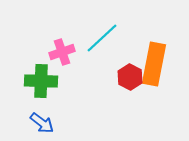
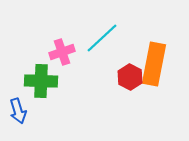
blue arrow: moved 24 px left, 12 px up; rotated 35 degrees clockwise
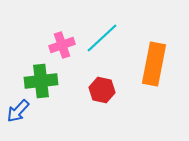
pink cross: moved 7 px up
red hexagon: moved 28 px left, 13 px down; rotated 15 degrees counterclockwise
green cross: rotated 8 degrees counterclockwise
blue arrow: rotated 60 degrees clockwise
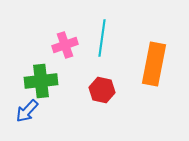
cyan line: rotated 39 degrees counterclockwise
pink cross: moved 3 px right
blue arrow: moved 9 px right
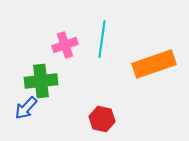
cyan line: moved 1 px down
orange rectangle: rotated 60 degrees clockwise
red hexagon: moved 29 px down
blue arrow: moved 1 px left, 3 px up
